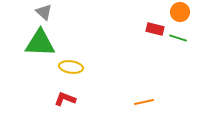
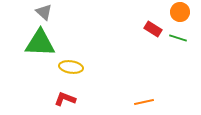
red rectangle: moved 2 px left; rotated 18 degrees clockwise
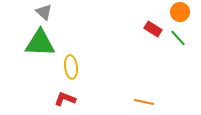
green line: rotated 30 degrees clockwise
yellow ellipse: rotated 75 degrees clockwise
orange line: rotated 24 degrees clockwise
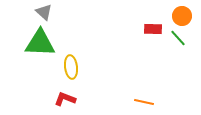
orange circle: moved 2 px right, 4 px down
red rectangle: rotated 30 degrees counterclockwise
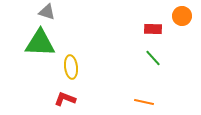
gray triangle: moved 3 px right; rotated 24 degrees counterclockwise
green line: moved 25 px left, 20 px down
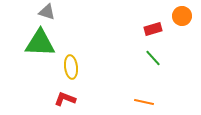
red rectangle: rotated 18 degrees counterclockwise
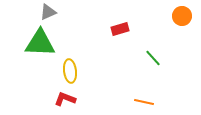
gray triangle: moved 1 px right; rotated 42 degrees counterclockwise
red rectangle: moved 33 px left
yellow ellipse: moved 1 px left, 4 px down
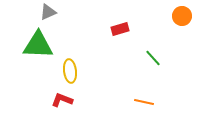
green triangle: moved 2 px left, 2 px down
red L-shape: moved 3 px left, 1 px down
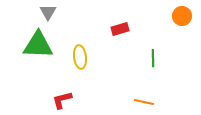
gray triangle: rotated 36 degrees counterclockwise
green line: rotated 42 degrees clockwise
yellow ellipse: moved 10 px right, 14 px up
red L-shape: rotated 35 degrees counterclockwise
